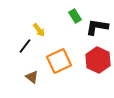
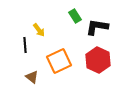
black line: moved 1 px up; rotated 42 degrees counterclockwise
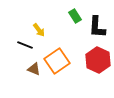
black L-shape: rotated 95 degrees counterclockwise
black line: rotated 63 degrees counterclockwise
orange square: moved 2 px left; rotated 10 degrees counterclockwise
brown triangle: moved 2 px right, 8 px up; rotated 16 degrees counterclockwise
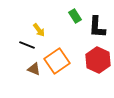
black line: moved 2 px right
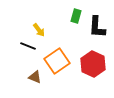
green rectangle: moved 1 px right; rotated 48 degrees clockwise
black line: moved 1 px right, 1 px down
red hexagon: moved 5 px left, 4 px down
brown triangle: moved 1 px right, 8 px down
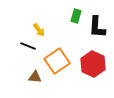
brown triangle: rotated 16 degrees counterclockwise
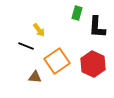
green rectangle: moved 1 px right, 3 px up
black line: moved 2 px left
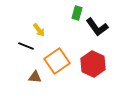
black L-shape: rotated 40 degrees counterclockwise
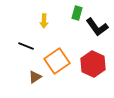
yellow arrow: moved 5 px right, 9 px up; rotated 40 degrees clockwise
brown triangle: rotated 40 degrees counterclockwise
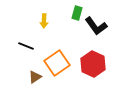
black L-shape: moved 1 px left, 1 px up
orange square: moved 2 px down
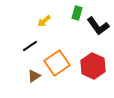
yellow arrow: rotated 48 degrees clockwise
black L-shape: moved 2 px right
black line: moved 4 px right; rotated 56 degrees counterclockwise
red hexagon: moved 2 px down
brown triangle: moved 1 px left, 1 px up
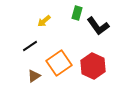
orange square: moved 2 px right
